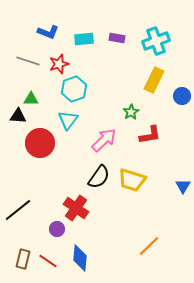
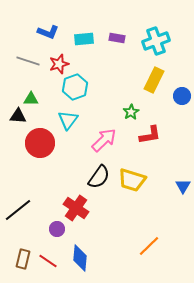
cyan hexagon: moved 1 px right, 2 px up
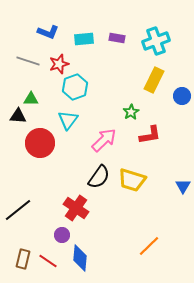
purple circle: moved 5 px right, 6 px down
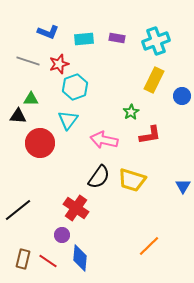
pink arrow: rotated 124 degrees counterclockwise
